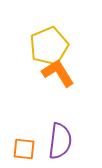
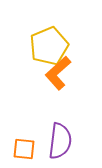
orange L-shape: rotated 100 degrees counterclockwise
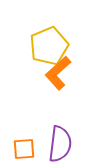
purple semicircle: moved 3 px down
orange square: rotated 10 degrees counterclockwise
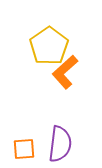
yellow pentagon: rotated 12 degrees counterclockwise
orange L-shape: moved 7 px right, 1 px up
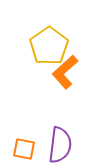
purple semicircle: moved 1 px down
orange square: rotated 15 degrees clockwise
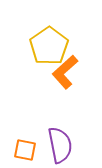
purple semicircle: rotated 18 degrees counterclockwise
orange square: moved 1 px right, 1 px down
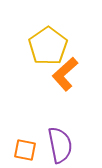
yellow pentagon: moved 1 px left
orange L-shape: moved 2 px down
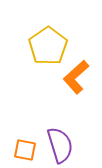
orange L-shape: moved 11 px right, 3 px down
purple semicircle: rotated 6 degrees counterclockwise
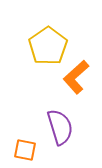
purple semicircle: moved 18 px up
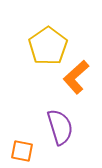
orange square: moved 3 px left, 1 px down
